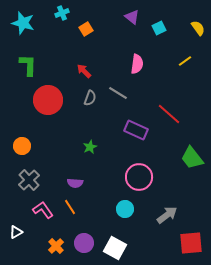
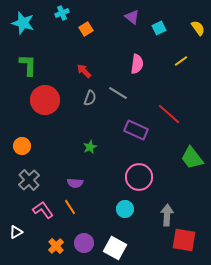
yellow line: moved 4 px left
red circle: moved 3 px left
gray arrow: rotated 50 degrees counterclockwise
red square: moved 7 px left, 3 px up; rotated 15 degrees clockwise
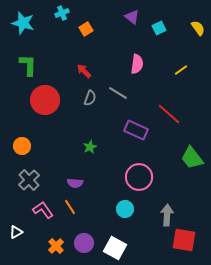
yellow line: moved 9 px down
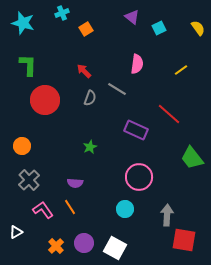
gray line: moved 1 px left, 4 px up
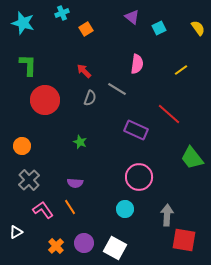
green star: moved 10 px left, 5 px up; rotated 24 degrees counterclockwise
